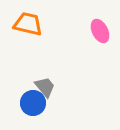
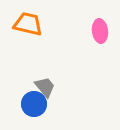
pink ellipse: rotated 20 degrees clockwise
blue circle: moved 1 px right, 1 px down
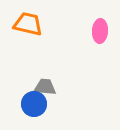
pink ellipse: rotated 10 degrees clockwise
gray trapezoid: rotated 45 degrees counterclockwise
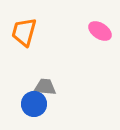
orange trapezoid: moved 4 px left, 8 px down; rotated 88 degrees counterclockwise
pink ellipse: rotated 60 degrees counterclockwise
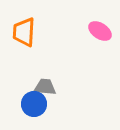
orange trapezoid: rotated 12 degrees counterclockwise
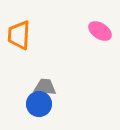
orange trapezoid: moved 5 px left, 3 px down
blue circle: moved 5 px right
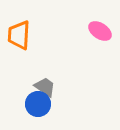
gray trapezoid: rotated 30 degrees clockwise
blue circle: moved 1 px left
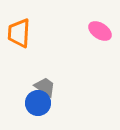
orange trapezoid: moved 2 px up
blue circle: moved 1 px up
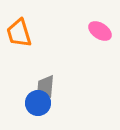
orange trapezoid: rotated 20 degrees counterclockwise
gray trapezoid: moved 1 px right, 1 px up; rotated 120 degrees counterclockwise
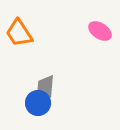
orange trapezoid: rotated 16 degrees counterclockwise
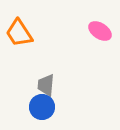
gray trapezoid: moved 1 px up
blue circle: moved 4 px right, 4 px down
